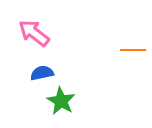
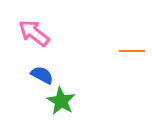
orange line: moved 1 px left, 1 px down
blue semicircle: moved 2 px down; rotated 40 degrees clockwise
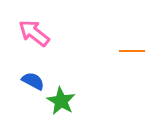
blue semicircle: moved 9 px left, 6 px down
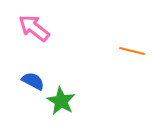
pink arrow: moved 5 px up
orange line: rotated 15 degrees clockwise
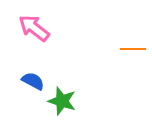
orange line: moved 1 px right, 2 px up; rotated 15 degrees counterclockwise
green star: moved 1 px right; rotated 12 degrees counterclockwise
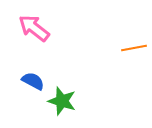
orange line: moved 1 px right, 1 px up; rotated 10 degrees counterclockwise
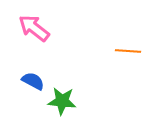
orange line: moved 6 px left, 3 px down; rotated 15 degrees clockwise
green star: rotated 12 degrees counterclockwise
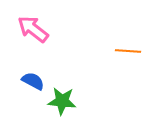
pink arrow: moved 1 px left, 1 px down
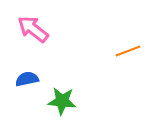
orange line: rotated 25 degrees counterclockwise
blue semicircle: moved 6 px left, 2 px up; rotated 40 degrees counterclockwise
